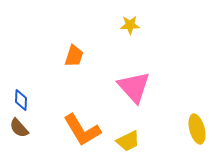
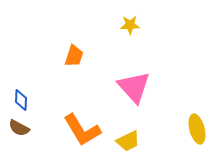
brown semicircle: rotated 20 degrees counterclockwise
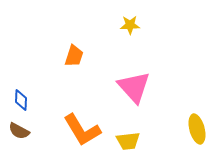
brown semicircle: moved 3 px down
yellow trapezoid: rotated 20 degrees clockwise
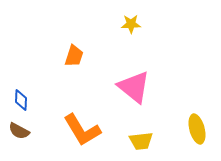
yellow star: moved 1 px right, 1 px up
pink triangle: rotated 9 degrees counterclockwise
yellow trapezoid: moved 13 px right
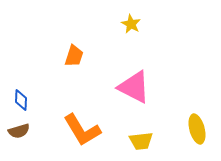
yellow star: rotated 30 degrees clockwise
pink triangle: rotated 12 degrees counterclockwise
brown semicircle: rotated 45 degrees counterclockwise
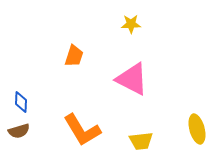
yellow star: rotated 30 degrees counterclockwise
pink triangle: moved 2 px left, 8 px up
blue diamond: moved 2 px down
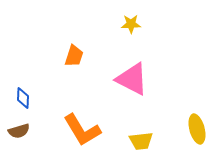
blue diamond: moved 2 px right, 4 px up
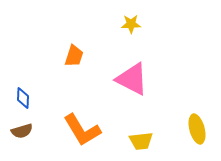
brown semicircle: moved 3 px right
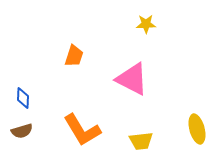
yellow star: moved 15 px right
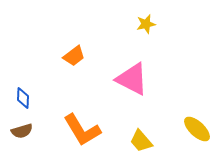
yellow star: rotated 12 degrees counterclockwise
orange trapezoid: rotated 35 degrees clockwise
yellow ellipse: rotated 32 degrees counterclockwise
yellow trapezoid: rotated 55 degrees clockwise
